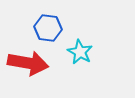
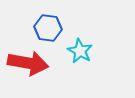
cyan star: moved 1 px up
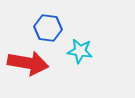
cyan star: rotated 20 degrees counterclockwise
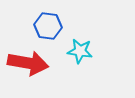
blue hexagon: moved 2 px up
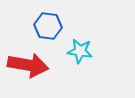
red arrow: moved 2 px down
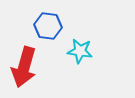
red arrow: moved 4 px left, 2 px down; rotated 96 degrees clockwise
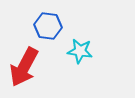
red arrow: rotated 12 degrees clockwise
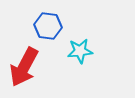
cyan star: rotated 15 degrees counterclockwise
